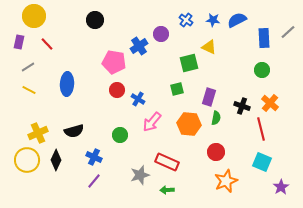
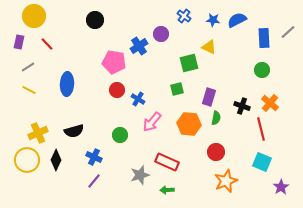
blue cross at (186, 20): moved 2 px left, 4 px up
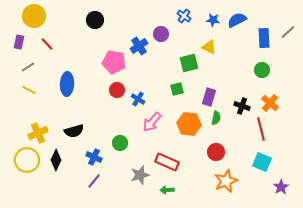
green circle at (120, 135): moved 8 px down
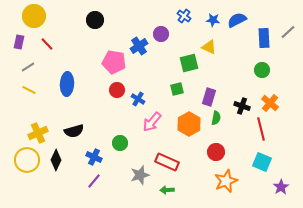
orange hexagon at (189, 124): rotated 25 degrees clockwise
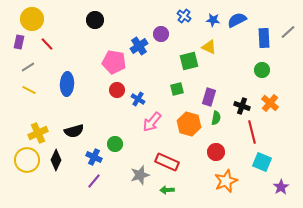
yellow circle at (34, 16): moved 2 px left, 3 px down
green square at (189, 63): moved 2 px up
orange hexagon at (189, 124): rotated 15 degrees counterclockwise
red line at (261, 129): moved 9 px left, 3 px down
green circle at (120, 143): moved 5 px left, 1 px down
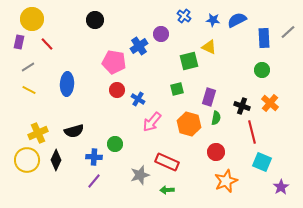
blue cross at (94, 157): rotated 21 degrees counterclockwise
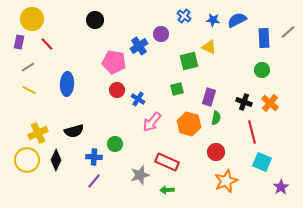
black cross at (242, 106): moved 2 px right, 4 px up
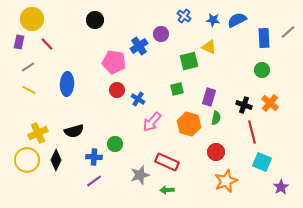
black cross at (244, 102): moved 3 px down
purple line at (94, 181): rotated 14 degrees clockwise
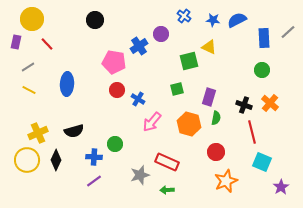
purple rectangle at (19, 42): moved 3 px left
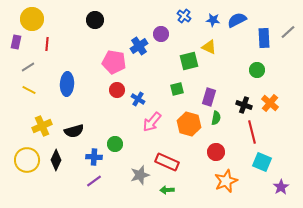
red line at (47, 44): rotated 48 degrees clockwise
green circle at (262, 70): moved 5 px left
yellow cross at (38, 133): moved 4 px right, 7 px up
